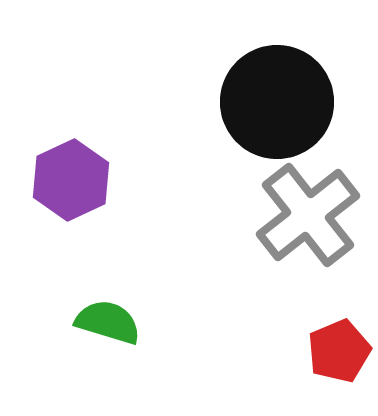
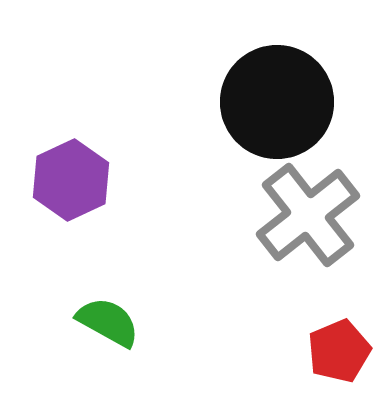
green semicircle: rotated 12 degrees clockwise
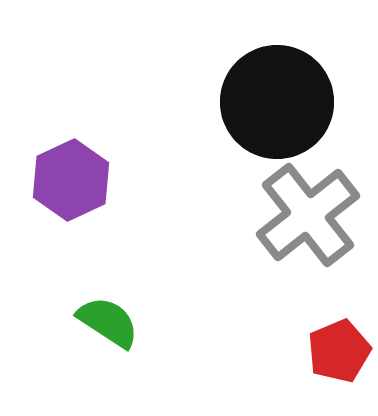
green semicircle: rotated 4 degrees clockwise
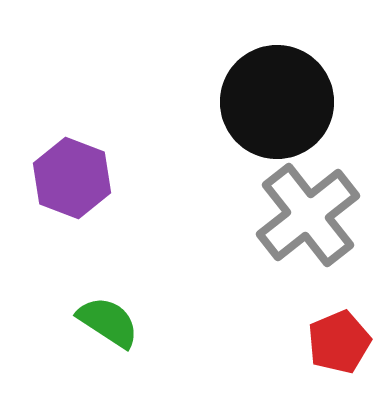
purple hexagon: moved 1 px right, 2 px up; rotated 14 degrees counterclockwise
red pentagon: moved 9 px up
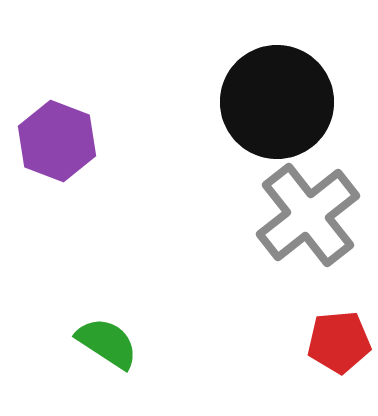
purple hexagon: moved 15 px left, 37 px up
green semicircle: moved 1 px left, 21 px down
red pentagon: rotated 18 degrees clockwise
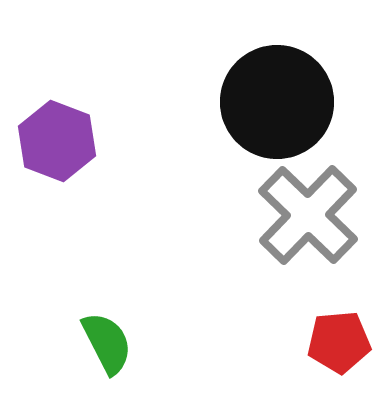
gray cross: rotated 8 degrees counterclockwise
green semicircle: rotated 30 degrees clockwise
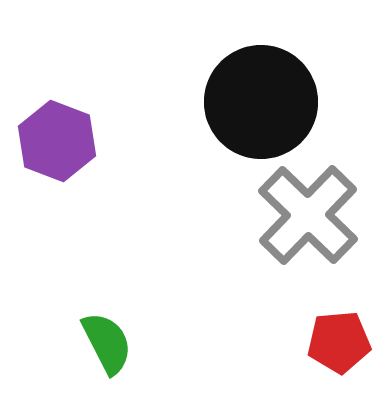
black circle: moved 16 px left
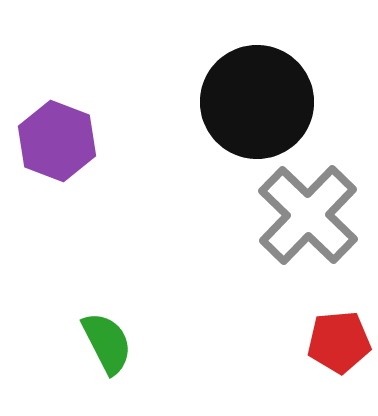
black circle: moved 4 px left
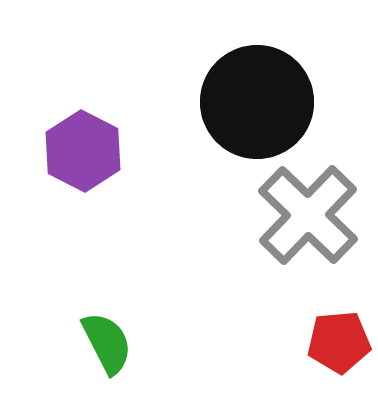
purple hexagon: moved 26 px right, 10 px down; rotated 6 degrees clockwise
